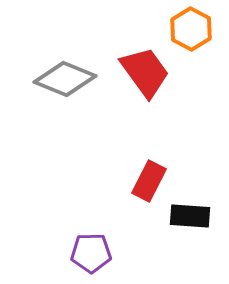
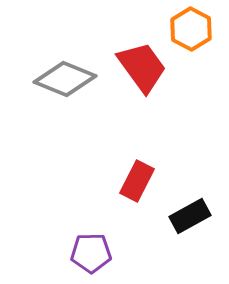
red trapezoid: moved 3 px left, 5 px up
red rectangle: moved 12 px left
black rectangle: rotated 33 degrees counterclockwise
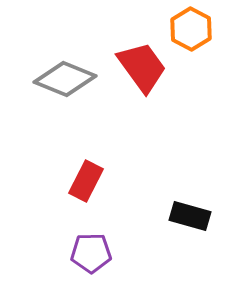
red rectangle: moved 51 px left
black rectangle: rotated 45 degrees clockwise
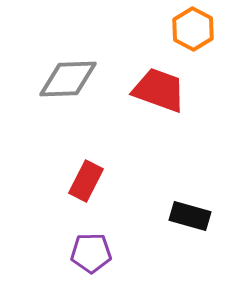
orange hexagon: moved 2 px right
red trapezoid: moved 17 px right, 23 px down; rotated 34 degrees counterclockwise
gray diamond: moved 3 px right; rotated 24 degrees counterclockwise
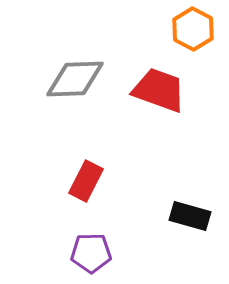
gray diamond: moved 7 px right
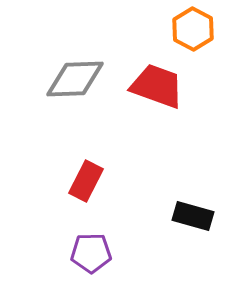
red trapezoid: moved 2 px left, 4 px up
black rectangle: moved 3 px right
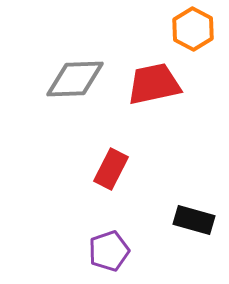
red trapezoid: moved 3 px left, 2 px up; rotated 32 degrees counterclockwise
red rectangle: moved 25 px right, 12 px up
black rectangle: moved 1 px right, 4 px down
purple pentagon: moved 18 px right, 2 px up; rotated 18 degrees counterclockwise
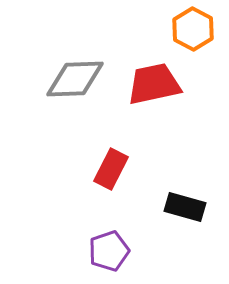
black rectangle: moved 9 px left, 13 px up
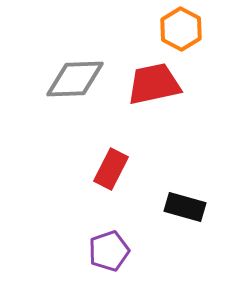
orange hexagon: moved 12 px left
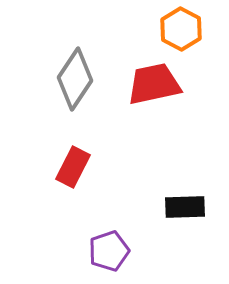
gray diamond: rotated 54 degrees counterclockwise
red rectangle: moved 38 px left, 2 px up
black rectangle: rotated 18 degrees counterclockwise
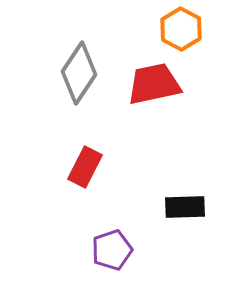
gray diamond: moved 4 px right, 6 px up
red rectangle: moved 12 px right
purple pentagon: moved 3 px right, 1 px up
